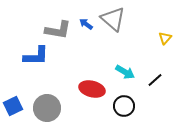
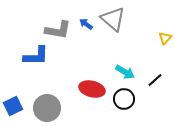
black circle: moved 7 px up
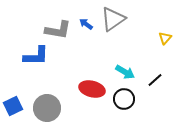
gray triangle: rotated 44 degrees clockwise
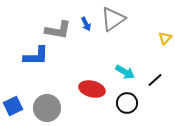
blue arrow: rotated 152 degrees counterclockwise
black circle: moved 3 px right, 4 px down
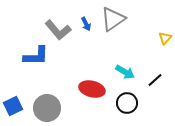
gray L-shape: rotated 40 degrees clockwise
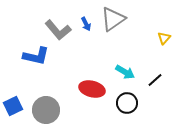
yellow triangle: moved 1 px left
blue L-shape: rotated 12 degrees clockwise
gray circle: moved 1 px left, 2 px down
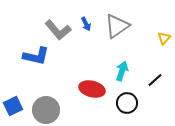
gray triangle: moved 4 px right, 7 px down
cyan arrow: moved 3 px left, 1 px up; rotated 102 degrees counterclockwise
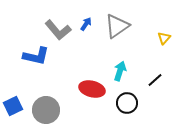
blue arrow: rotated 120 degrees counterclockwise
cyan arrow: moved 2 px left
